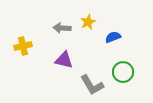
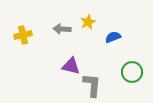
gray arrow: moved 1 px down
yellow cross: moved 11 px up
purple triangle: moved 7 px right, 6 px down
green circle: moved 9 px right
gray L-shape: rotated 145 degrees counterclockwise
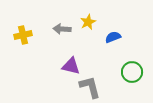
gray L-shape: moved 2 px left, 2 px down; rotated 20 degrees counterclockwise
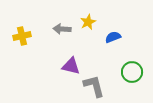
yellow cross: moved 1 px left, 1 px down
gray L-shape: moved 4 px right, 1 px up
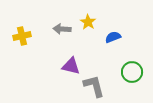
yellow star: rotated 14 degrees counterclockwise
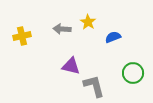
green circle: moved 1 px right, 1 px down
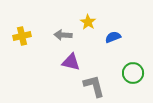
gray arrow: moved 1 px right, 6 px down
purple triangle: moved 4 px up
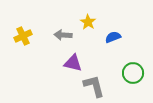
yellow cross: moved 1 px right; rotated 12 degrees counterclockwise
purple triangle: moved 2 px right, 1 px down
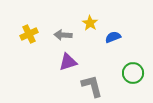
yellow star: moved 2 px right, 1 px down
yellow cross: moved 6 px right, 2 px up
purple triangle: moved 5 px left, 1 px up; rotated 30 degrees counterclockwise
gray L-shape: moved 2 px left
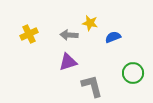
yellow star: rotated 21 degrees counterclockwise
gray arrow: moved 6 px right
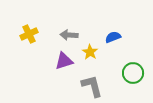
yellow star: moved 29 px down; rotated 21 degrees clockwise
purple triangle: moved 4 px left, 1 px up
